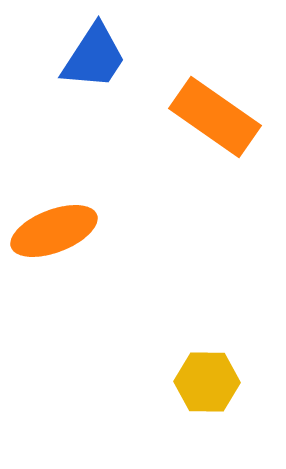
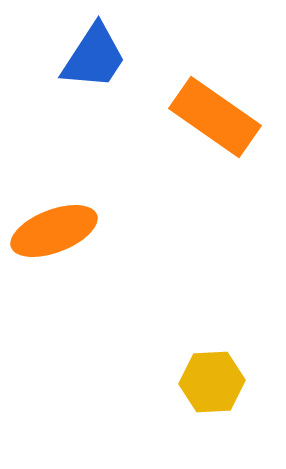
yellow hexagon: moved 5 px right; rotated 4 degrees counterclockwise
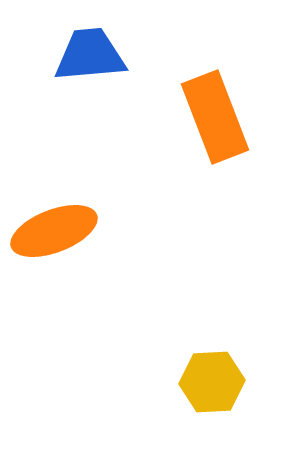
blue trapezoid: moved 4 px left, 2 px up; rotated 128 degrees counterclockwise
orange rectangle: rotated 34 degrees clockwise
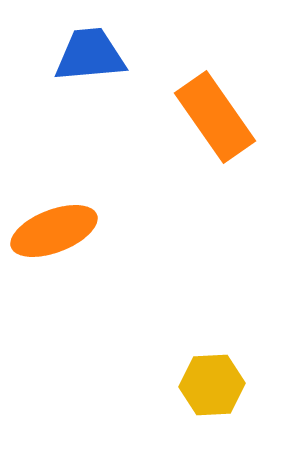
orange rectangle: rotated 14 degrees counterclockwise
yellow hexagon: moved 3 px down
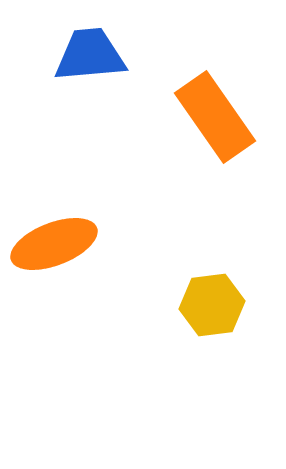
orange ellipse: moved 13 px down
yellow hexagon: moved 80 px up; rotated 4 degrees counterclockwise
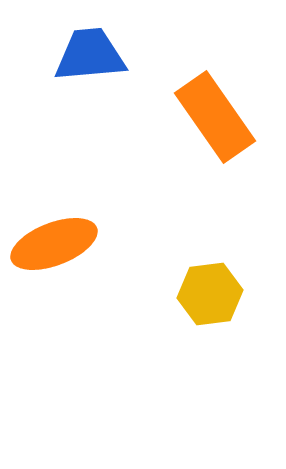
yellow hexagon: moved 2 px left, 11 px up
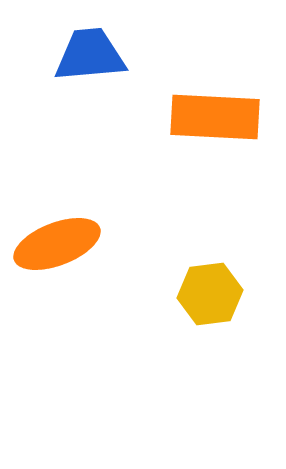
orange rectangle: rotated 52 degrees counterclockwise
orange ellipse: moved 3 px right
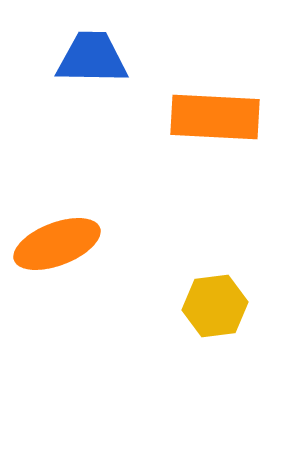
blue trapezoid: moved 2 px right, 3 px down; rotated 6 degrees clockwise
yellow hexagon: moved 5 px right, 12 px down
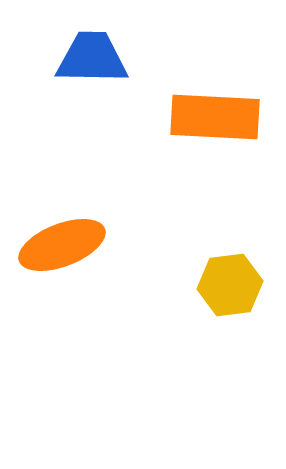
orange ellipse: moved 5 px right, 1 px down
yellow hexagon: moved 15 px right, 21 px up
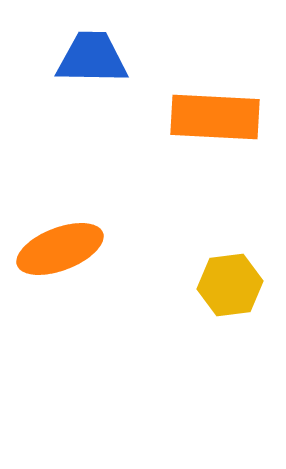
orange ellipse: moved 2 px left, 4 px down
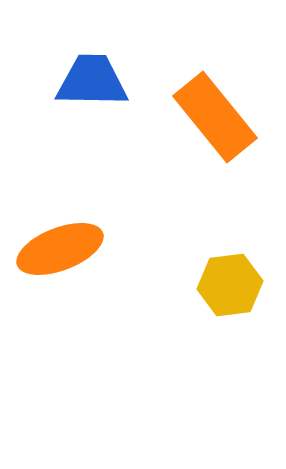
blue trapezoid: moved 23 px down
orange rectangle: rotated 48 degrees clockwise
